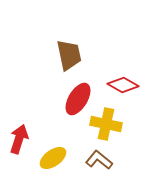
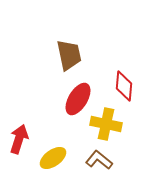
red diamond: moved 1 px right, 1 px down; rotated 64 degrees clockwise
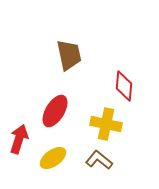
red ellipse: moved 23 px left, 12 px down
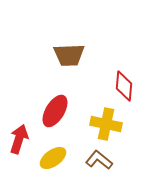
brown trapezoid: rotated 100 degrees clockwise
